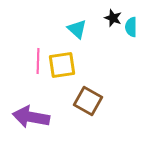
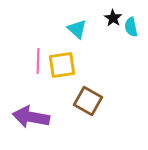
black star: rotated 12 degrees clockwise
cyan semicircle: rotated 12 degrees counterclockwise
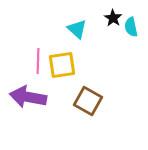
purple arrow: moved 3 px left, 20 px up
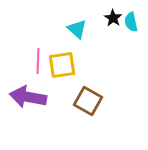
cyan semicircle: moved 5 px up
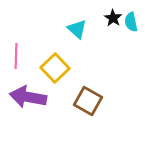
pink line: moved 22 px left, 5 px up
yellow square: moved 7 px left, 3 px down; rotated 36 degrees counterclockwise
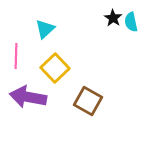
cyan triangle: moved 32 px left; rotated 35 degrees clockwise
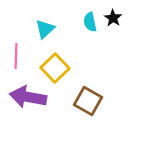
cyan semicircle: moved 41 px left
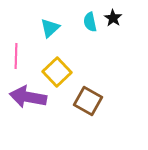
cyan triangle: moved 5 px right, 1 px up
yellow square: moved 2 px right, 4 px down
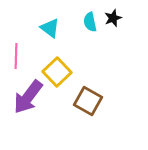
black star: rotated 18 degrees clockwise
cyan triangle: rotated 40 degrees counterclockwise
purple arrow: rotated 63 degrees counterclockwise
